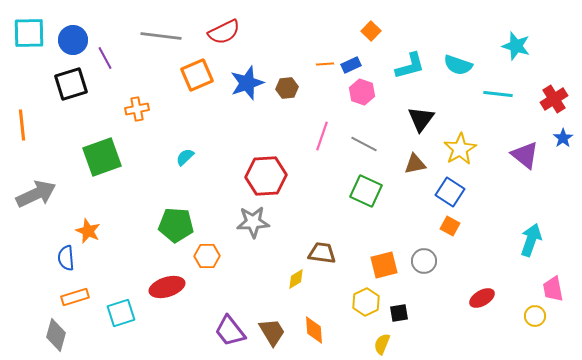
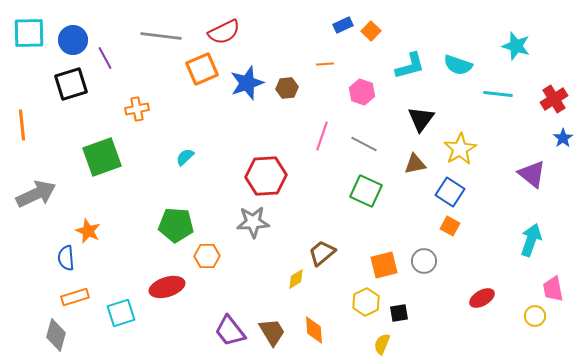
blue rectangle at (351, 65): moved 8 px left, 40 px up
orange square at (197, 75): moved 5 px right, 6 px up
purple triangle at (525, 155): moved 7 px right, 19 px down
brown trapezoid at (322, 253): rotated 48 degrees counterclockwise
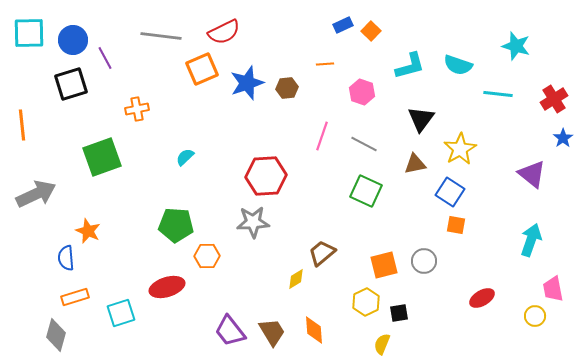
orange square at (450, 226): moved 6 px right, 1 px up; rotated 18 degrees counterclockwise
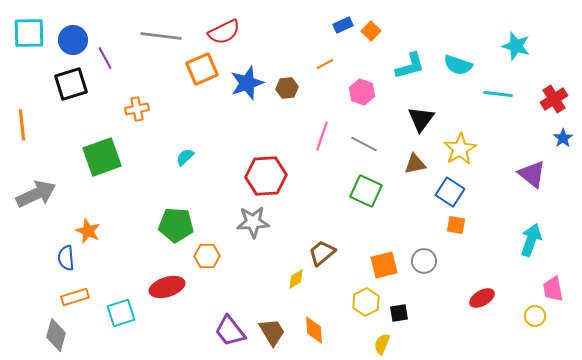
orange line at (325, 64): rotated 24 degrees counterclockwise
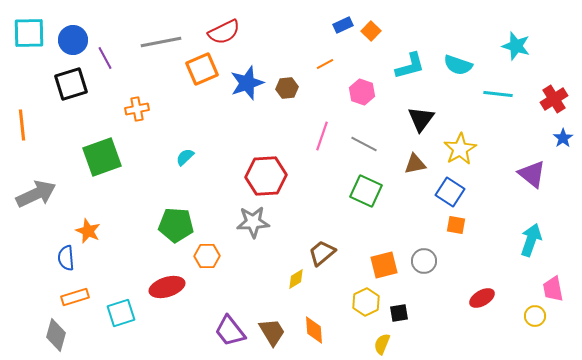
gray line at (161, 36): moved 6 px down; rotated 18 degrees counterclockwise
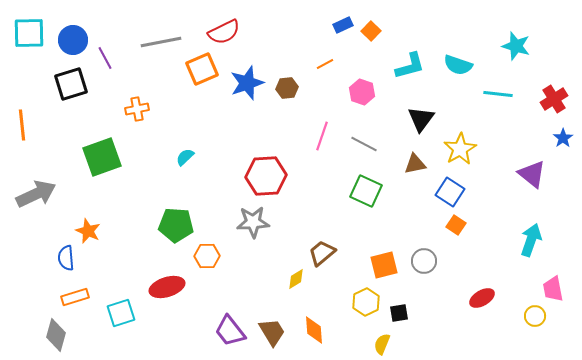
orange square at (456, 225): rotated 24 degrees clockwise
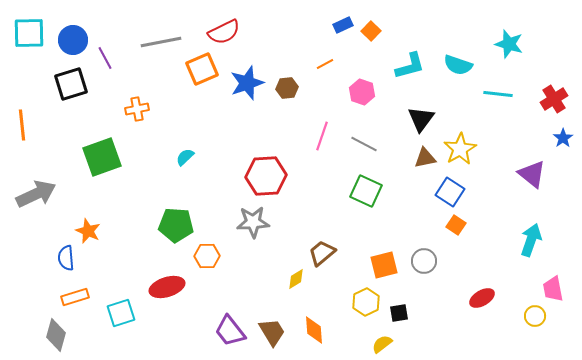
cyan star at (516, 46): moved 7 px left, 2 px up
brown triangle at (415, 164): moved 10 px right, 6 px up
yellow semicircle at (382, 344): rotated 30 degrees clockwise
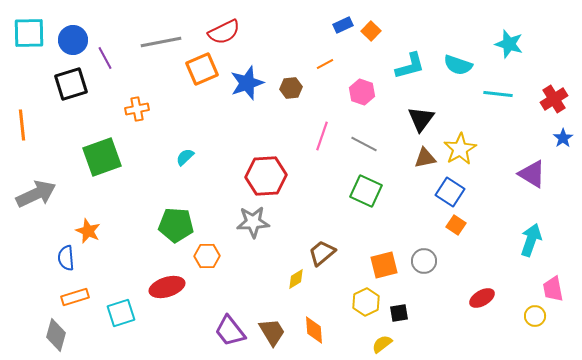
brown hexagon at (287, 88): moved 4 px right
purple triangle at (532, 174): rotated 8 degrees counterclockwise
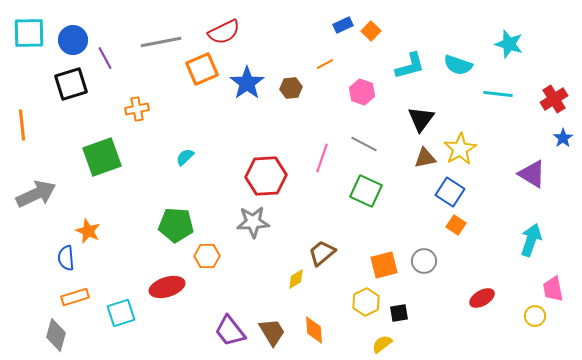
blue star at (247, 83): rotated 16 degrees counterclockwise
pink line at (322, 136): moved 22 px down
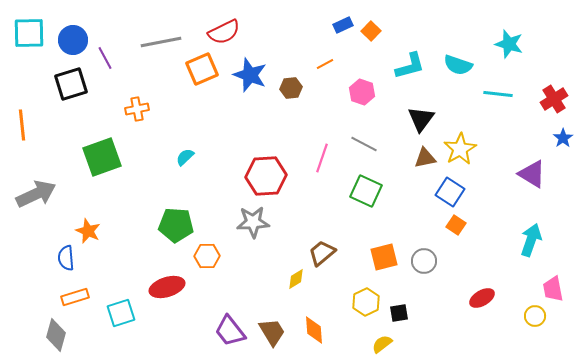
blue star at (247, 83): moved 3 px right, 8 px up; rotated 16 degrees counterclockwise
orange square at (384, 265): moved 8 px up
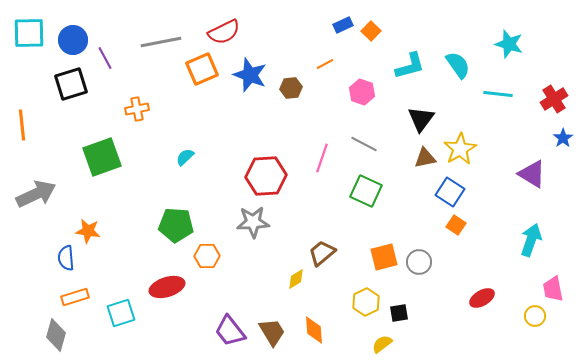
cyan semicircle at (458, 65): rotated 144 degrees counterclockwise
orange star at (88, 231): rotated 15 degrees counterclockwise
gray circle at (424, 261): moved 5 px left, 1 px down
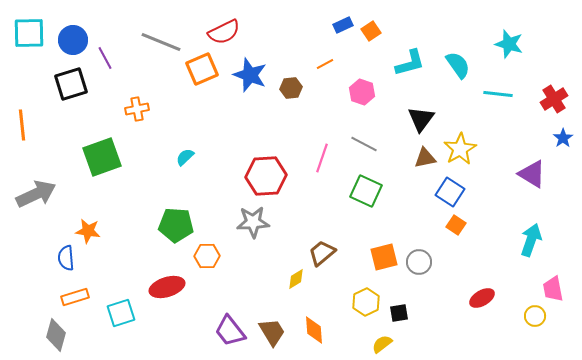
orange square at (371, 31): rotated 12 degrees clockwise
gray line at (161, 42): rotated 33 degrees clockwise
cyan L-shape at (410, 66): moved 3 px up
